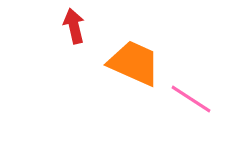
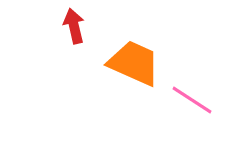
pink line: moved 1 px right, 1 px down
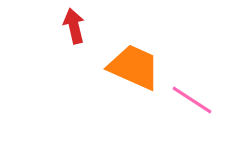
orange trapezoid: moved 4 px down
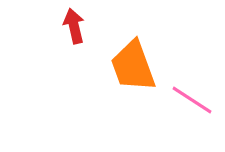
orange trapezoid: moved 1 px left, 1 px up; rotated 134 degrees counterclockwise
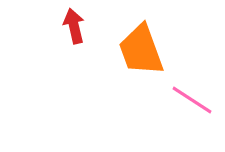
orange trapezoid: moved 8 px right, 16 px up
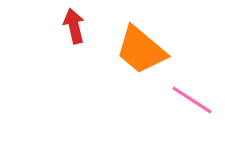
orange trapezoid: rotated 30 degrees counterclockwise
